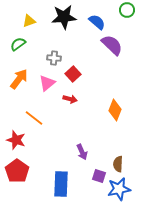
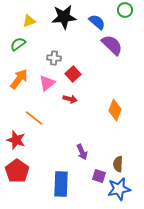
green circle: moved 2 px left
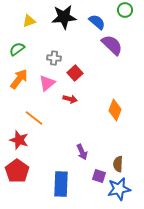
green semicircle: moved 1 px left, 5 px down
red square: moved 2 px right, 1 px up
red star: moved 3 px right
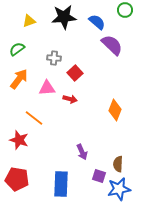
pink triangle: moved 5 px down; rotated 36 degrees clockwise
red pentagon: moved 8 px down; rotated 25 degrees counterclockwise
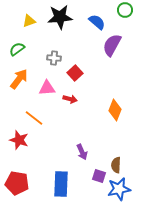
black star: moved 4 px left
purple semicircle: rotated 105 degrees counterclockwise
brown semicircle: moved 2 px left, 1 px down
red pentagon: moved 4 px down
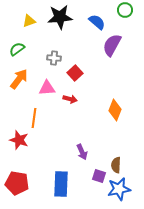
orange line: rotated 60 degrees clockwise
